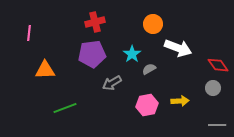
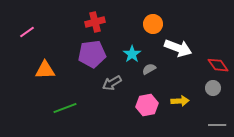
pink line: moved 2 px left, 1 px up; rotated 49 degrees clockwise
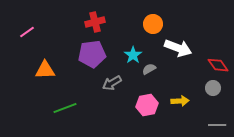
cyan star: moved 1 px right, 1 px down
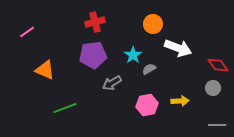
purple pentagon: moved 1 px right, 1 px down
orange triangle: rotated 25 degrees clockwise
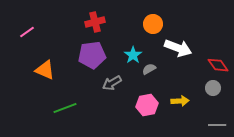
purple pentagon: moved 1 px left
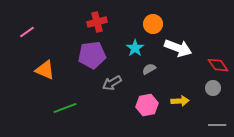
red cross: moved 2 px right
cyan star: moved 2 px right, 7 px up
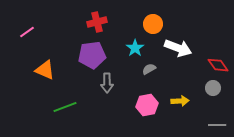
gray arrow: moved 5 px left; rotated 60 degrees counterclockwise
green line: moved 1 px up
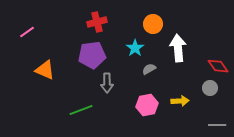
white arrow: rotated 116 degrees counterclockwise
red diamond: moved 1 px down
gray circle: moved 3 px left
green line: moved 16 px right, 3 px down
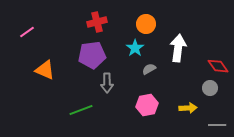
orange circle: moved 7 px left
white arrow: rotated 12 degrees clockwise
yellow arrow: moved 8 px right, 7 px down
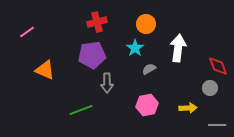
red diamond: rotated 15 degrees clockwise
